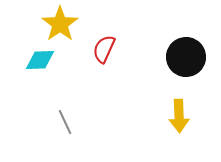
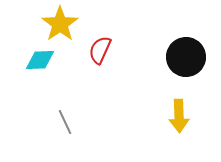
red semicircle: moved 4 px left, 1 px down
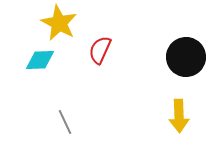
yellow star: moved 1 px left, 1 px up; rotated 9 degrees counterclockwise
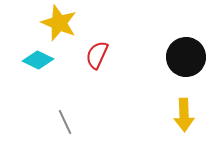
yellow star: rotated 6 degrees counterclockwise
red semicircle: moved 3 px left, 5 px down
cyan diamond: moved 2 px left; rotated 28 degrees clockwise
yellow arrow: moved 5 px right, 1 px up
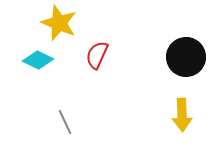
yellow arrow: moved 2 px left
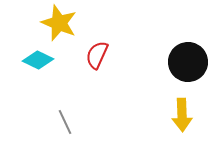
black circle: moved 2 px right, 5 px down
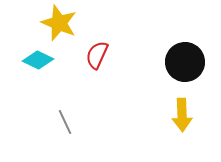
black circle: moved 3 px left
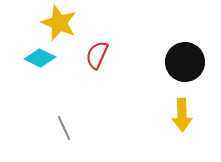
cyan diamond: moved 2 px right, 2 px up
gray line: moved 1 px left, 6 px down
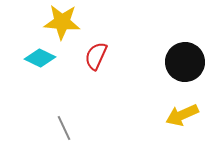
yellow star: moved 3 px right, 1 px up; rotated 18 degrees counterclockwise
red semicircle: moved 1 px left, 1 px down
yellow arrow: rotated 68 degrees clockwise
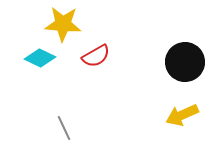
yellow star: moved 1 px right, 2 px down
red semicircle: rotated 144 degrees counterclockwise
